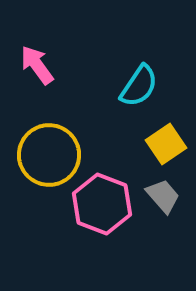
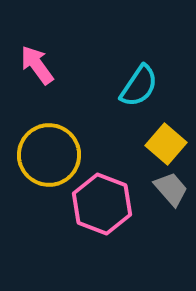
yellow square: rotated 15 degrees counterclockwise
gray trapezoid: moved 8 px right, 7 px up
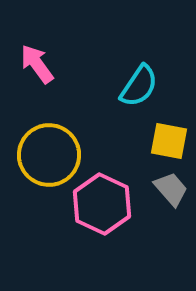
pink arrow: moved 1 px up
yellow square: moved 3 px right, 3 px up; rotated 30 degrees counterclockwise
pink hexagon: rotated 4 degrees clockwise
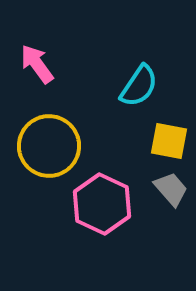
yellow circle: moved 9 px up
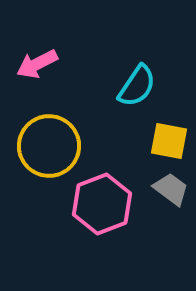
pink arrow: rotated 81 degrees counterclockwise
cyan semicircle: moved 2 px left
gray trapezoid: rotated 12 degrees counterclockwise
pink hexagon: rotated 14 degrees clockwise
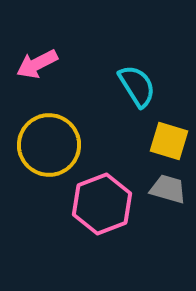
cyan semicircle: rotated 66 degrees counterclockwise
yellow square: rotated 6 degrees clockwise
yellow circle: moved 1 px up
gray trapezoid: moved 3 px left; rotated 21 degrees counterclockwise
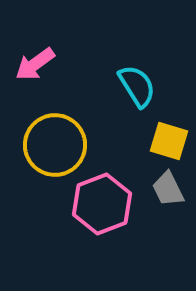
pink arrow: moved 2 px left; rotated 9 degrees counterclockwise
yellow circle: moved 6 px right
gray trapezoid: rotated 132 degrees counterclockwise
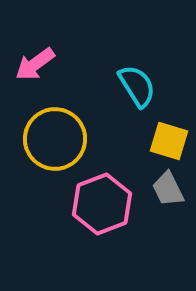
yellow circle: moved 6 px up
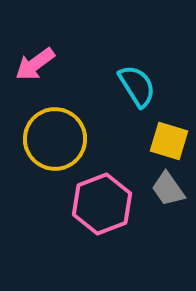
gray trapezoid: rotated 9 degrees counterclockwise
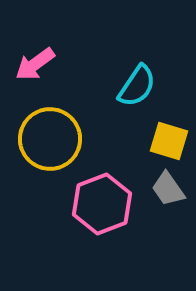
cyan semicircle: rotated 66 degrees clockwise
yellow circle: moved 5 px left
